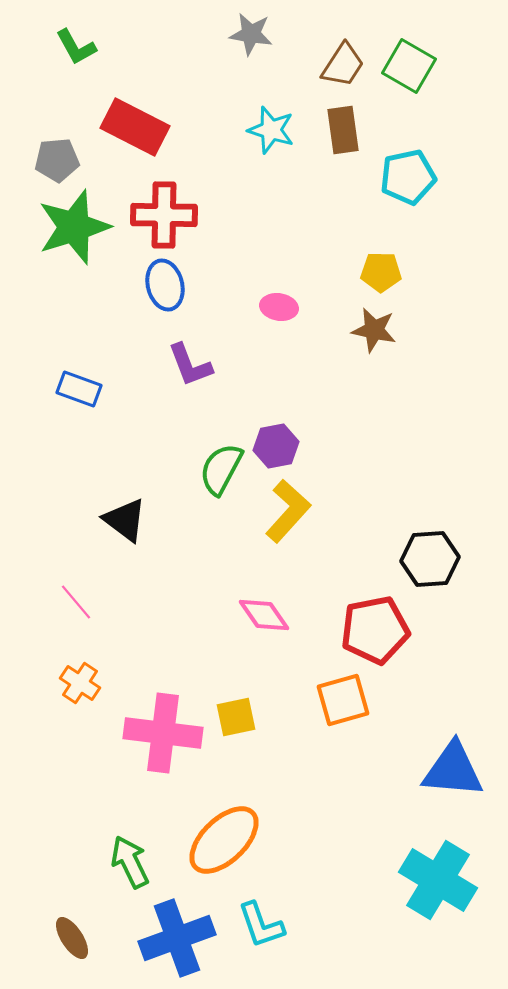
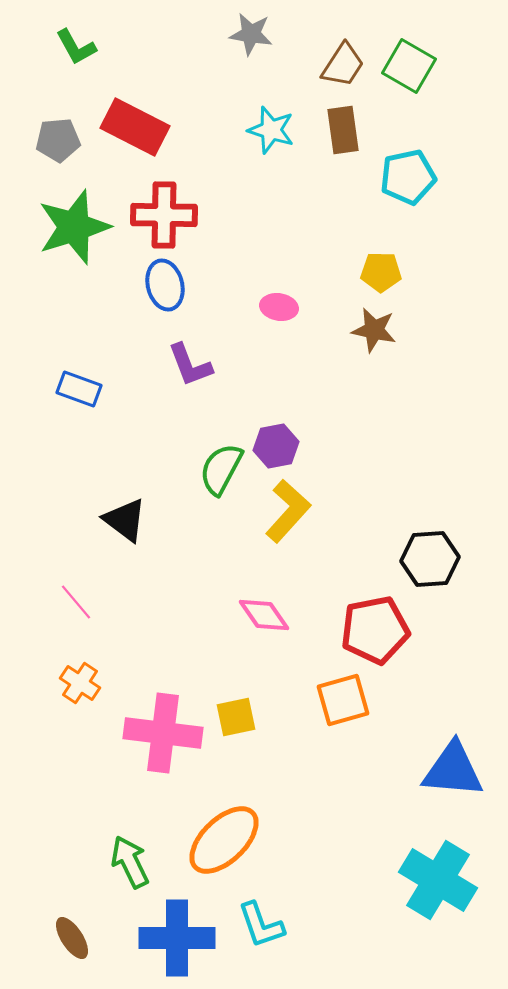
gray pentagon: moved 1 px right, 20 px up
blue cross: rotated 20 degrees clockwise
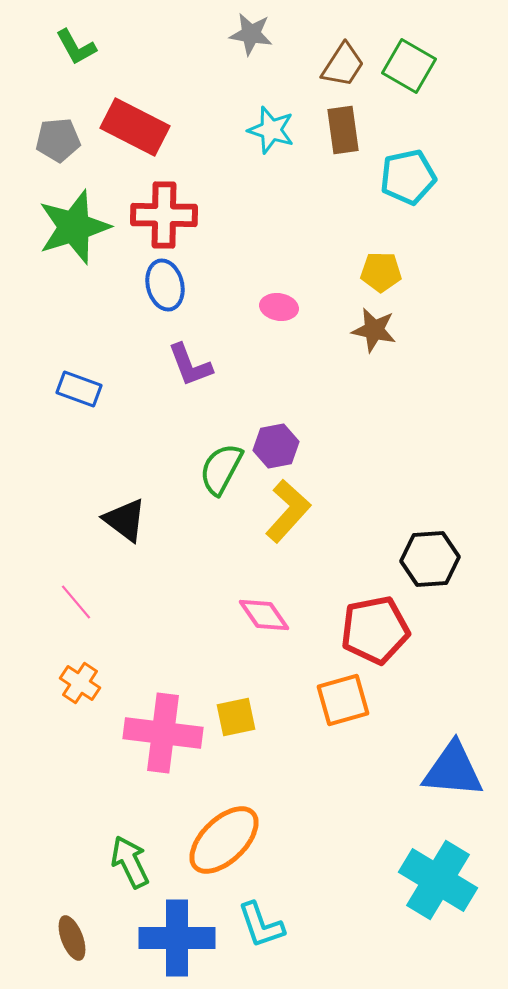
brown ellipse: rotated 12 degrees clockwise
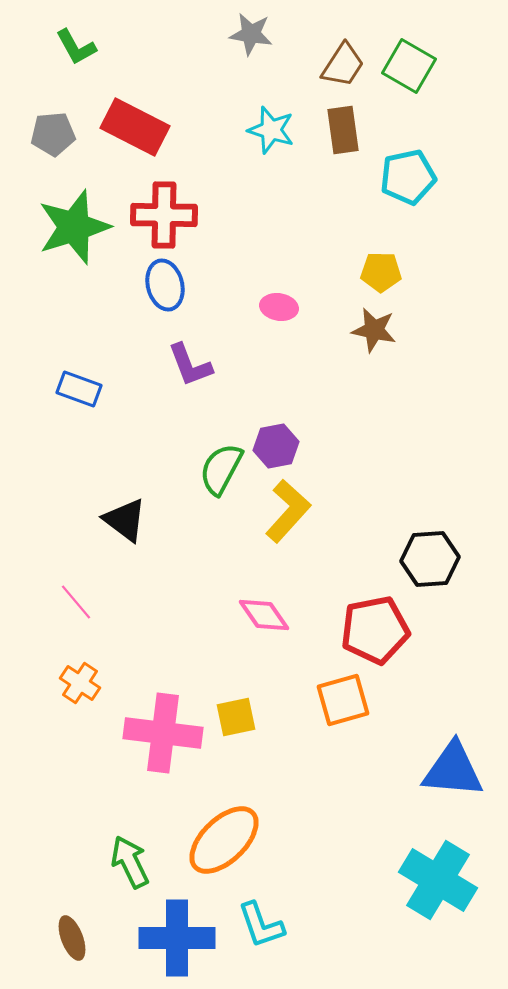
gray pentagon: moved 5 px left, 6 px up
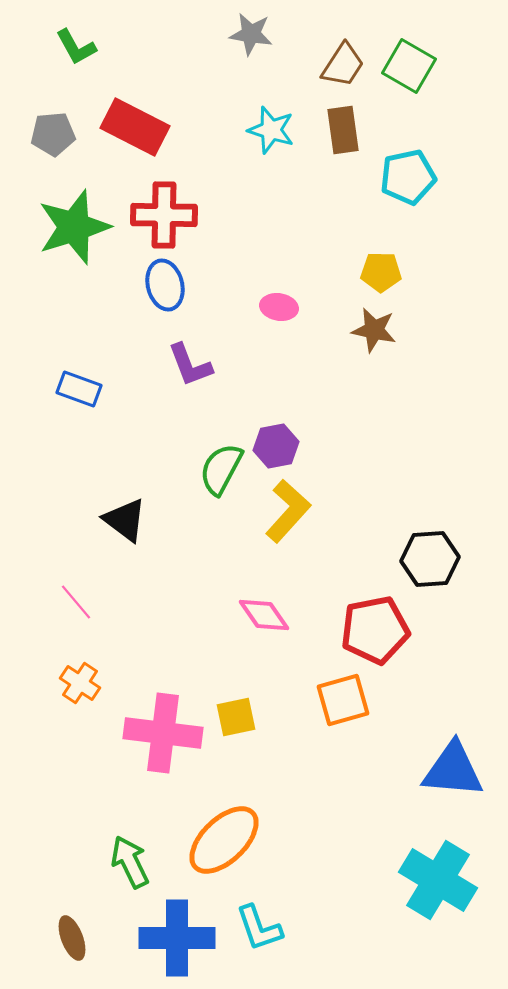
cyan L-shape: moved 2 px left, 3 px down
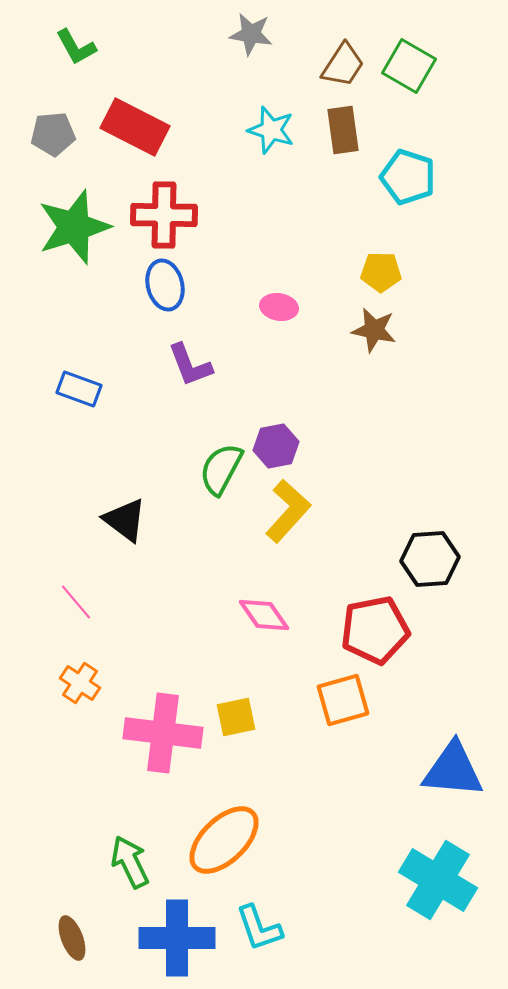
cyan pentagon: rotated 30 degrees clockwise
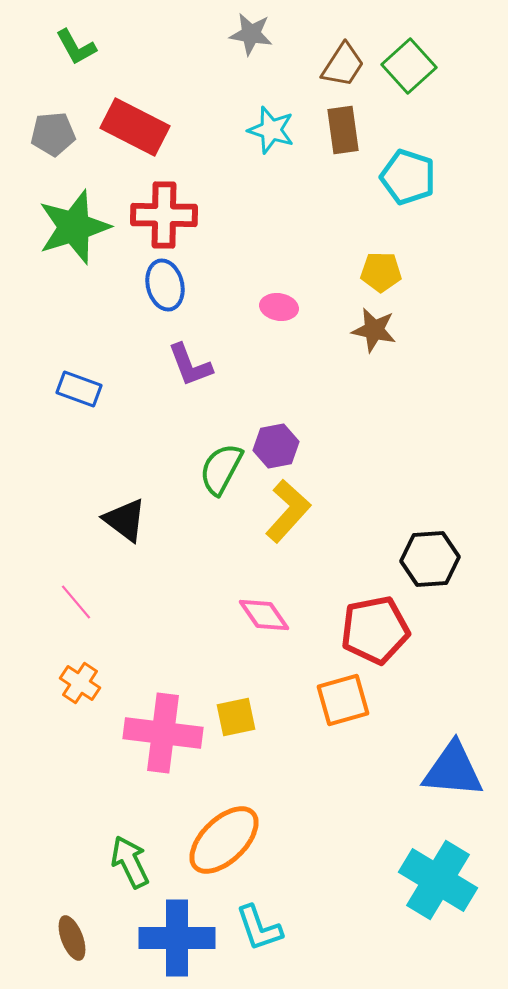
green square: rotated 18 degrees clockwise
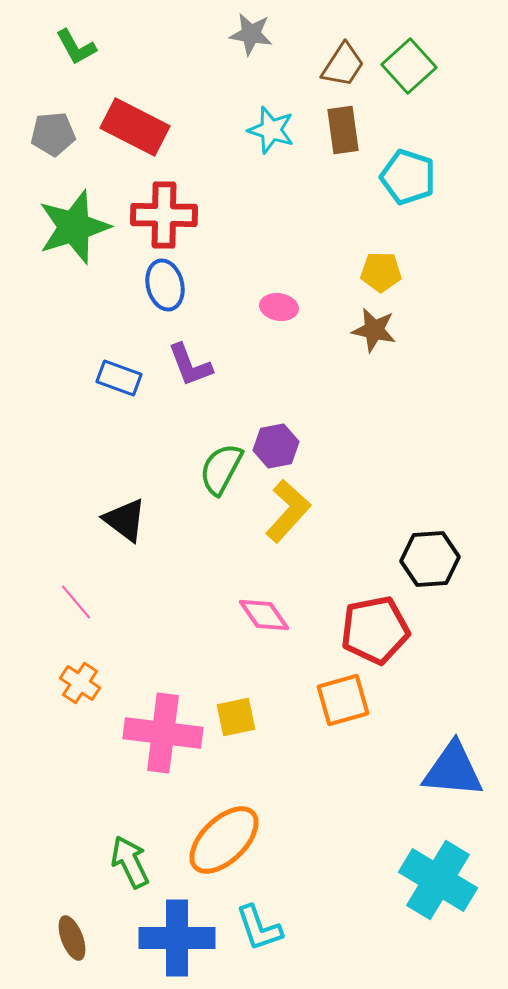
blue rectangle: moved 40 px right, 11 px up
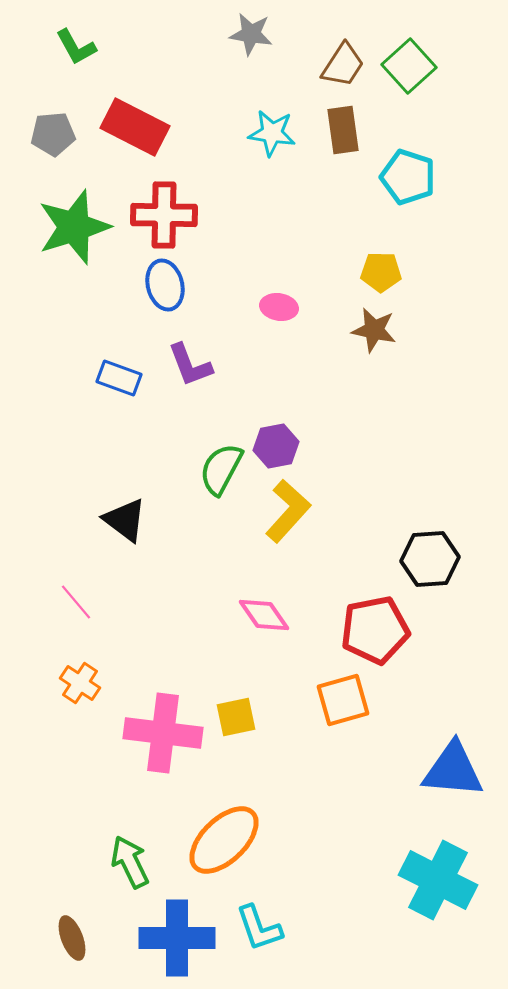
cyan star: moved 1 px right, 3 px down; rotated 9 degrees counterclockwise
cyan cross: rotated 4 degrees counterclockwise
